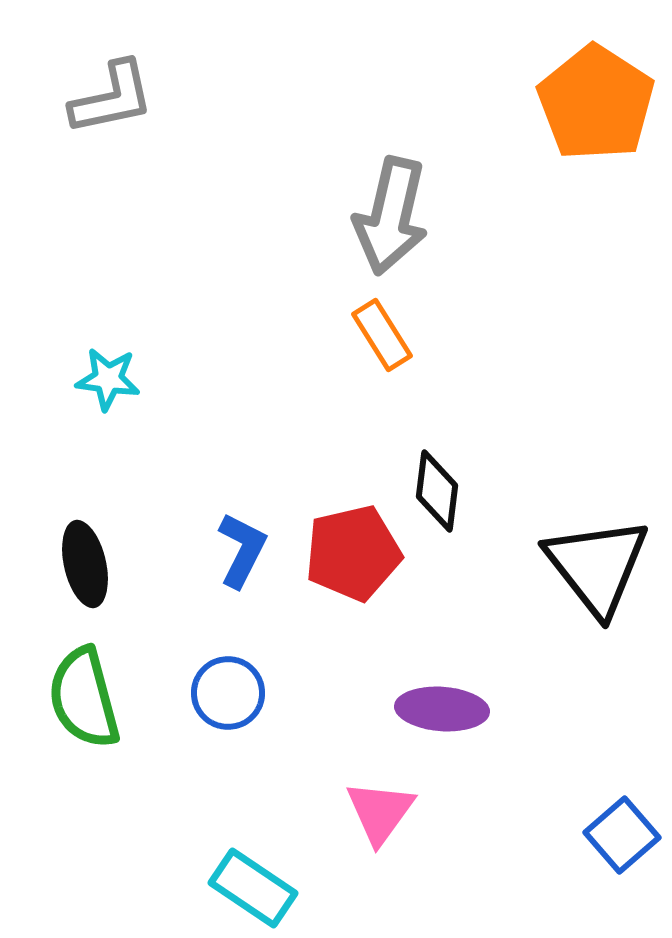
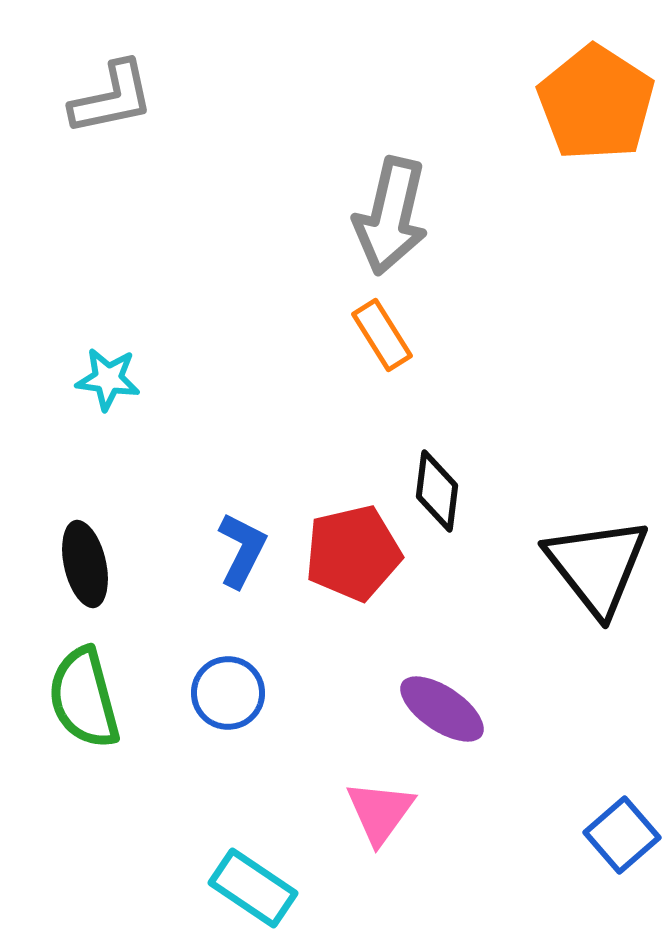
purple ellipse: rotated 30 degrees clockwise
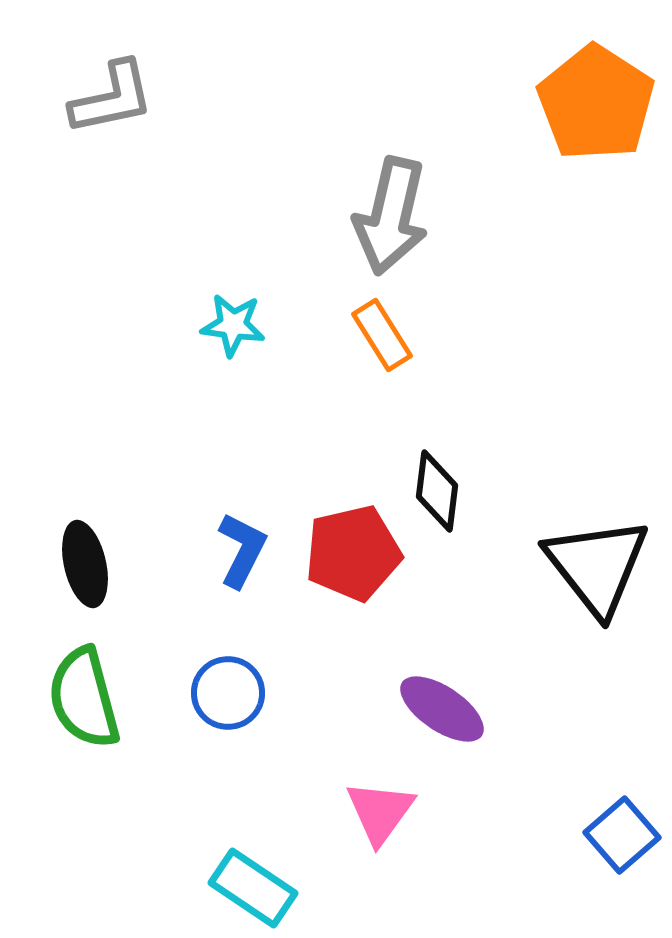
cyan star: moved 125 px right, 54 px up
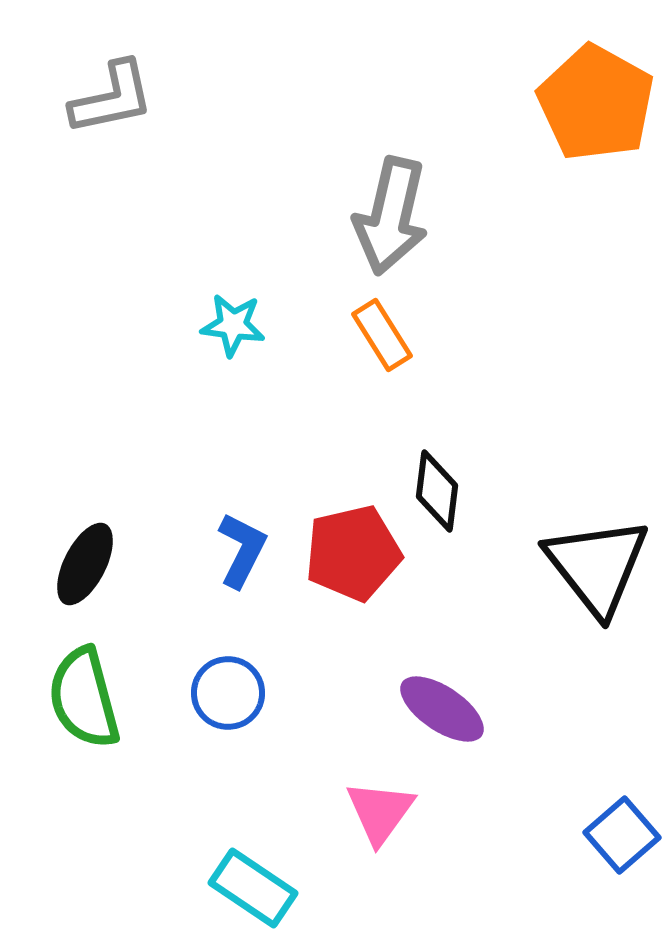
orange pentagon: rotated 4 degrees counterclockwise
black ellipse: rotated 40 degrees clockwise
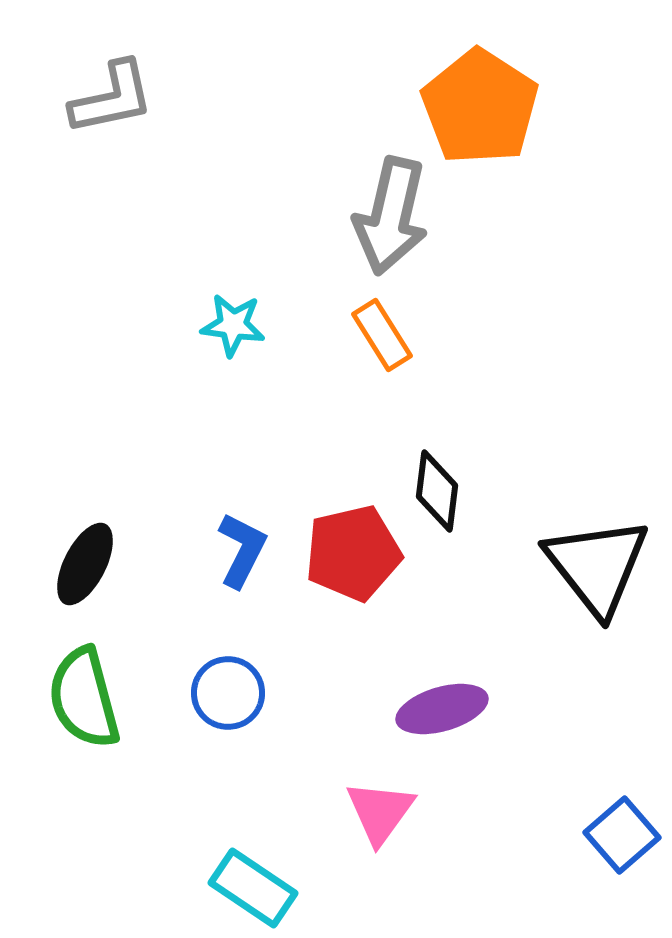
orange pentagon: moved 116 px left, 4 px down; rotated 4 degrees clockwise
purple ellipse: rotated 50 degrees counterclockwise
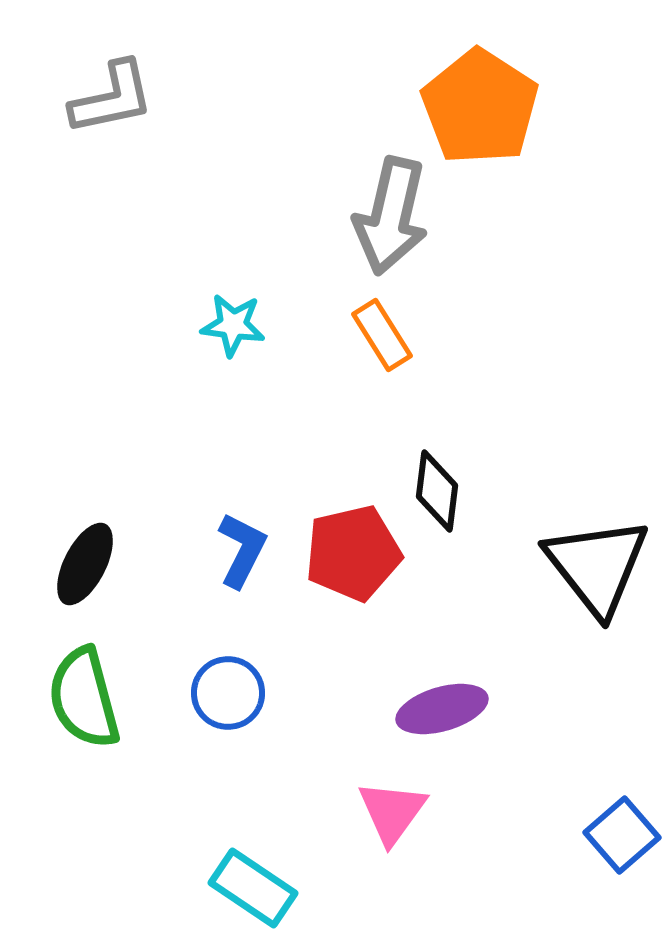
pink triangle: moved 12 px right
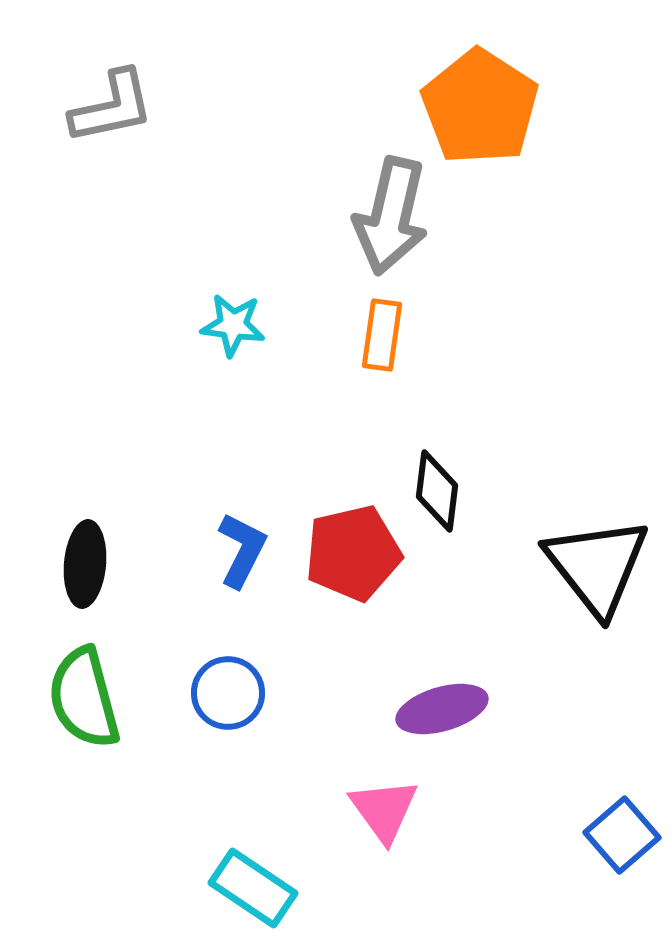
gray L-shape: moved 9 px down
orange rectangle: rotated 40 degrees clockwise
black ellipse: rotated 22 degrees counterclockwise
pink triangle: moved 8 px left, 2 px up; rotated 12 degrees counterclockwise
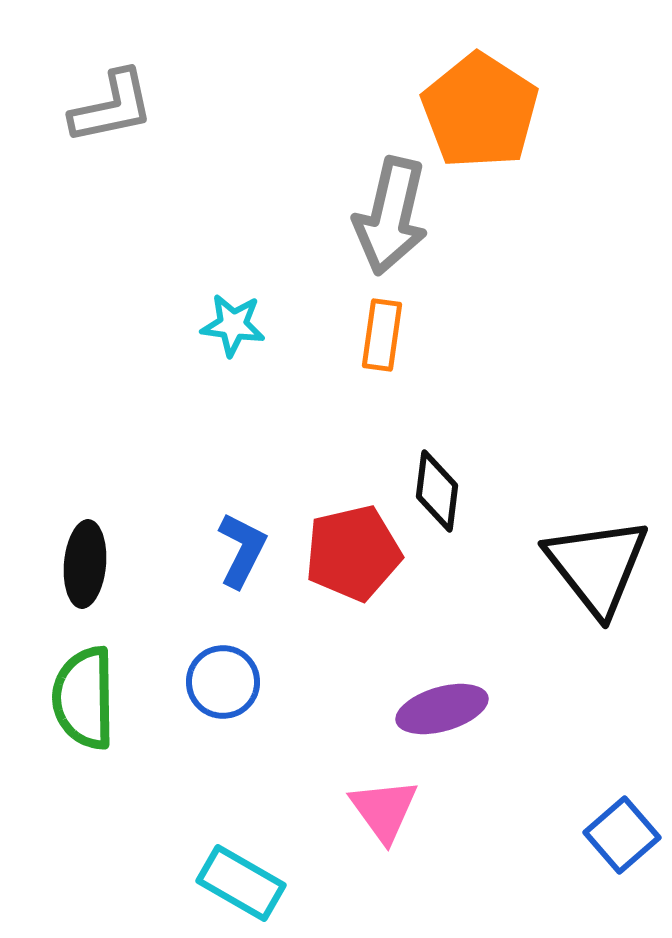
orange pentagon: moved 4 px down
blue circle: moved 5 px left, 11 px up
green semicircle: rotated 14 degrees clockwise
cyan rectangle: moved 12 px left, 5 px up; rotated 4 degrees counterclockwise
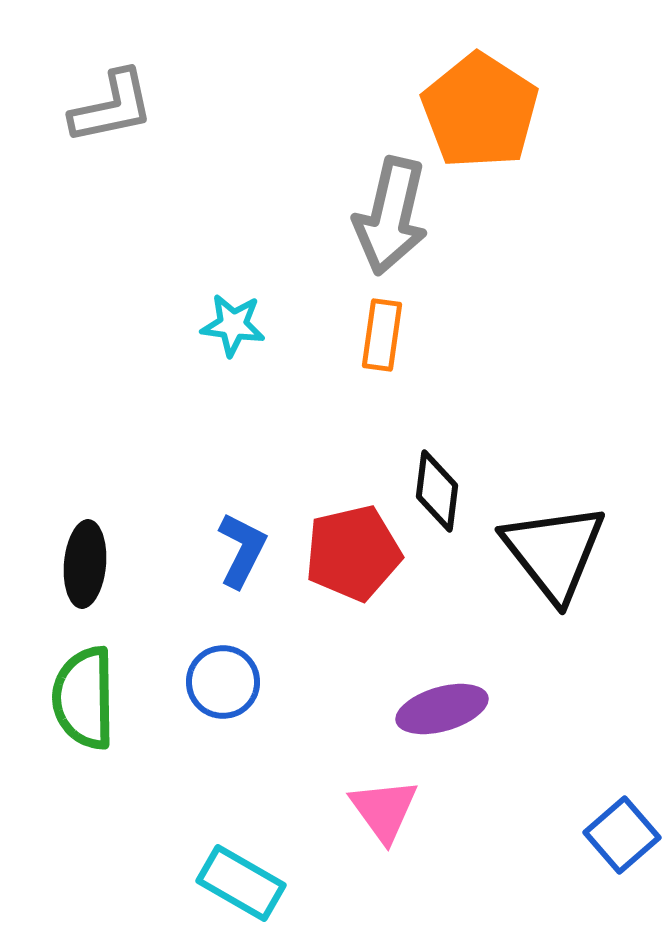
black triangle: moved 43 px left, 14 px up
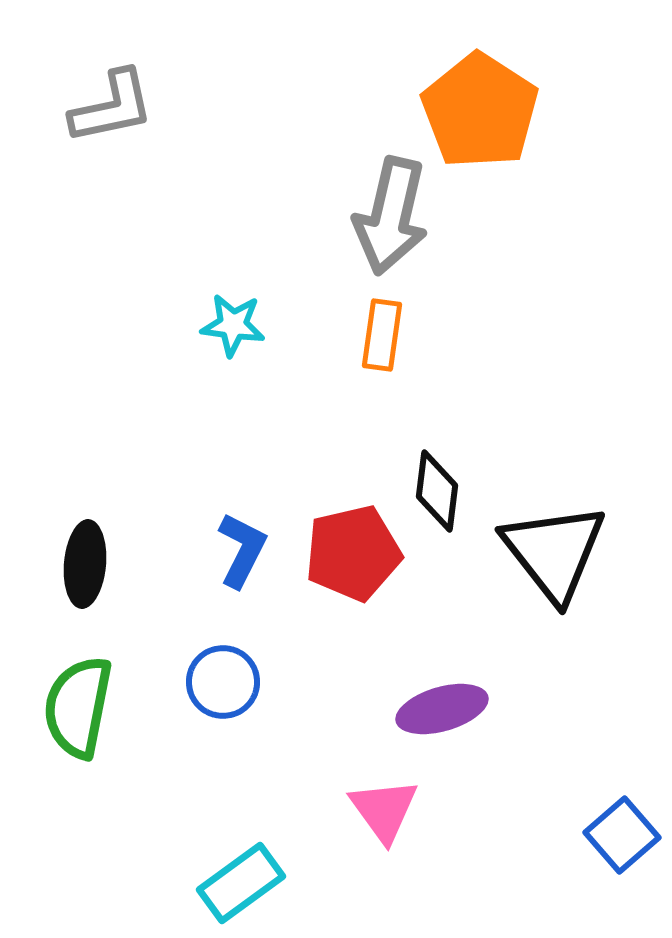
green semicircle: moved 6 px left, 9 px down; rotated 12 degrees clockwise
cyan rectangle: rotated 66 degrees counterclockwise
